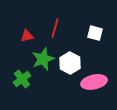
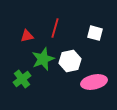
white hexagon: moved 2 px up; rotated 20 degrees clockwise
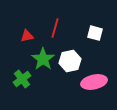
green star: rotated 15 degrees counterclockwise
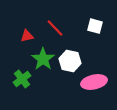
red line: rotated 60 degrees counterclockwise
white square: moved 7 px up
white hexagon: rotated 25 degrees clockwise
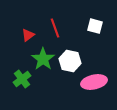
red line: rotated 24 degrees clockwise
red triangle: moved 1 px right, 1 px up; rotated 24 degrees counterclockwise
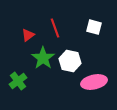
white square: moved 1 px left, 1 px down
green star: moved 1 px up
green cross: moved 4 px left, 2 px down
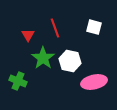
red triangle: rotated 24 degrees counterclockwise
green cross: rotated 30 degrees counterclockwise
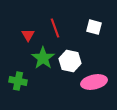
green cross: rotated 12 degrees counterclockwise
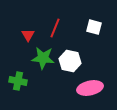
red line: rotated 42 degrees clockwise
green star: rotated 30 degrees counterclockwise
pink ellipse: moved 4 px left, 6 px down
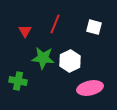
red line: moved 4 px up
red triangle: moved 3 px left, 4 px up
white hexagon: rotated 20 degrees clockwise
